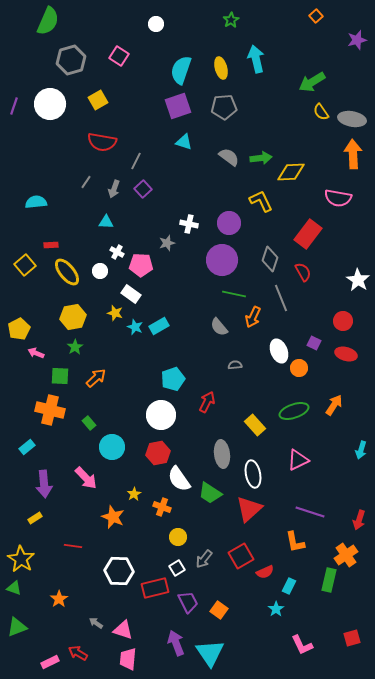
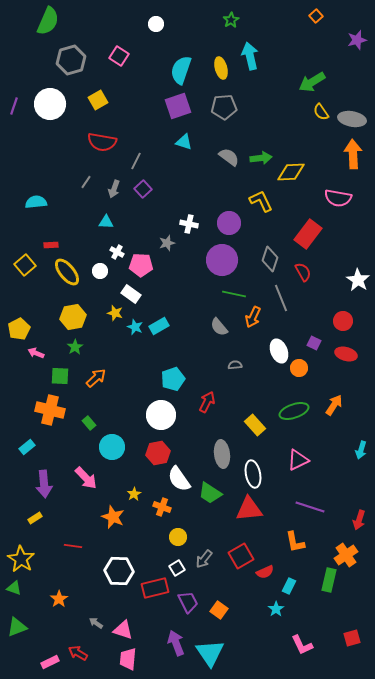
cyan arrow at (256, 59): moved 6 px left, 3 px up
red triangle at (249, 509): rotated 36 degrees clockwise
purple line at (310, 512): moved 5 px up
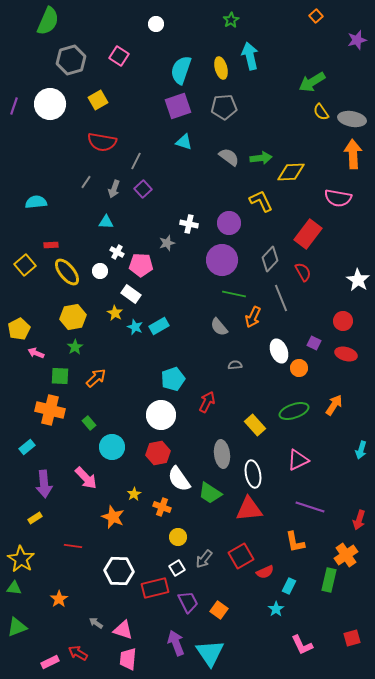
gray diamond at (270, 259): rotated 25 degrees clockwise
yellow star at (115, 313): rotated 14 degrees clockwise
green triangle at (14, 588): rotated 14 degrees counterclockwise
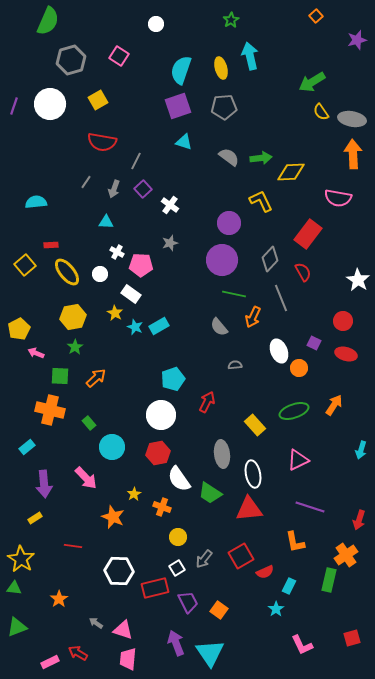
white cross at (189, 224): moved 19 px left, 19 px up; rotated 24 degrees clockwise
gray star at (167, 243): moved 3 px right
white circle at (100, 271): moved 3 px down
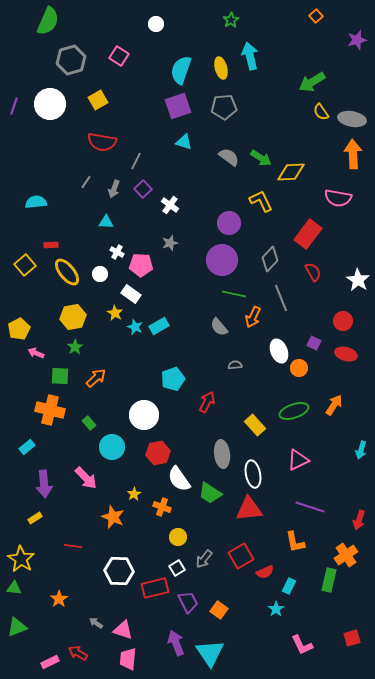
green arrow at (261, 158): rotated 40 degrees clockwise
red semicircle at (303, 272): moved 10 px right
white circle at (161, 415): moved 17 px left
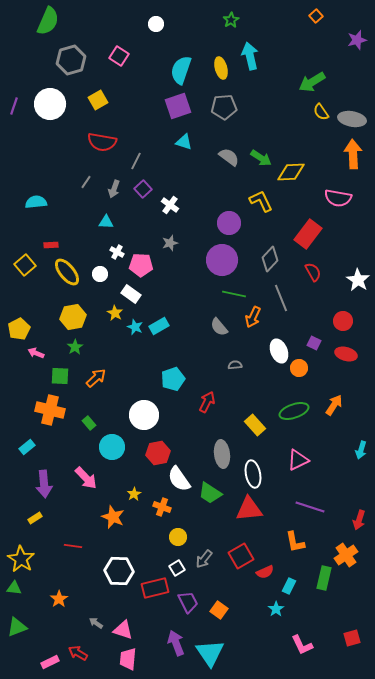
green rectangle at (329, 580): moved 5 px left, 2 px up
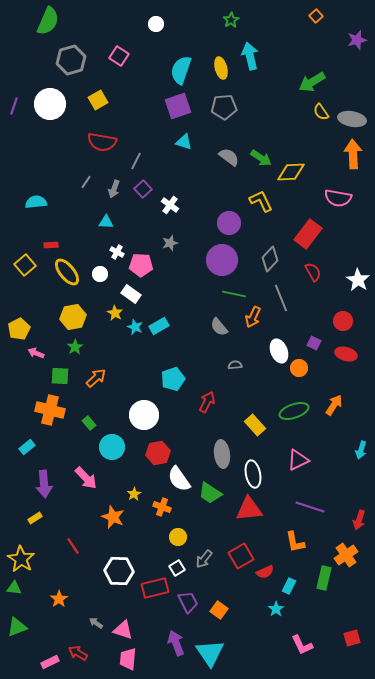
red line at (73, 546): rotated 48 degrees clockwise
